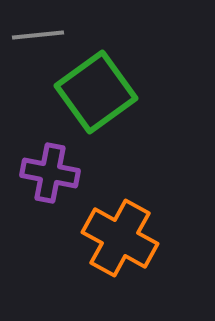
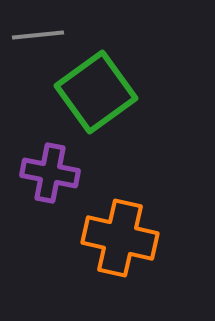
orange cross: rotated 16 degrees counterclockwise
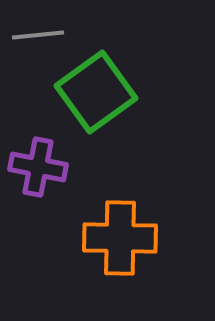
purple cross: moved 12 px left, 6 px up
orange cross: rotated 12 degrees counterclockwise
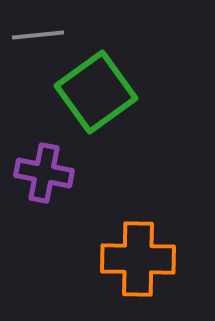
purple cross: moved 6 px right, 6 px down
orange cross: moved 18 px right, 21 px down
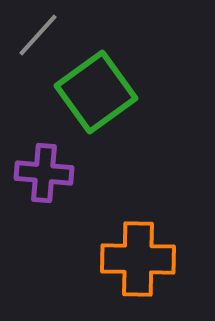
gray line: rotated 42 degrees counterclockwise
purple cross: rotated 6 degrees counterclockwise
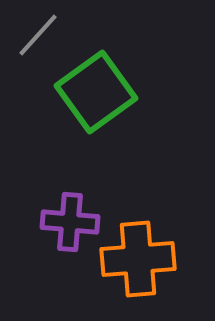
purple cross: moved 26 px right, 49 px down
orange cross: rotated 6 degrees counterclockwise
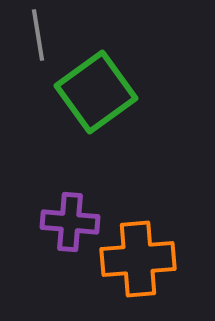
gray line: rotated 51 degrees counterclockwise
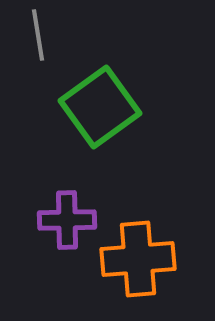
green square: moved 4 px right, 15 px down
purple cross: moved 3 px left, 2 px up; rotated 6 degrees counterclockwise
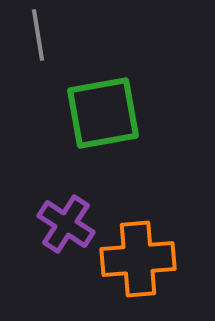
green square: moved 3 px right, 6 px down; rotated 26 degrees clockwise
purple cross: moved 1 px left, 4 px down; rotated 34 degrees clockwise
